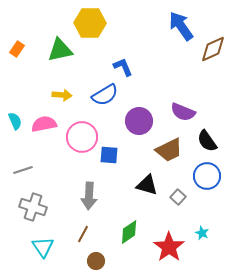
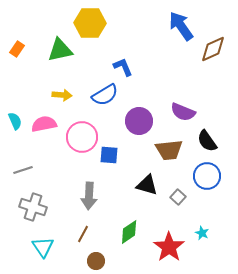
brown trapezoid: rotated 20 degrees clockwise
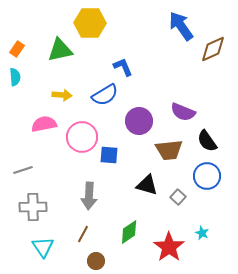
cyan semicircle: moved 44 px up; rotated 18 degrees clockwise
gray cross: rotated 20 degrees counterclockwise
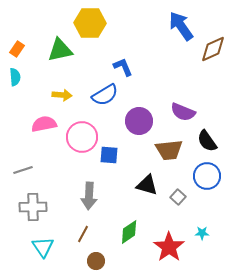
cyan star: rotated 24 degrees counterclockwise
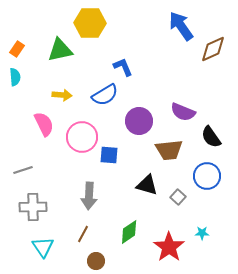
pink semicircle: rotated 75 degrees clockwise
black semicircle: moved 4 px right, 4 px up
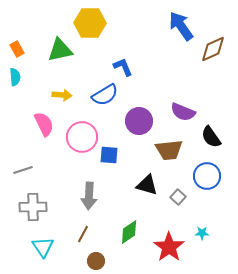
orange rectangle: rotated 63 degrees counterclockwise
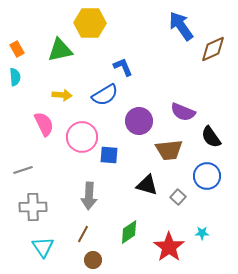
brown circle: moved 3 px left, 1 px up
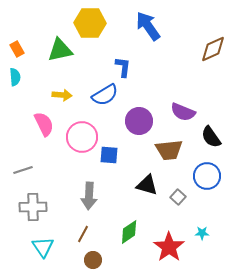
blue arrow: moved 33 px left
blue L-shape: rotated 30 degrees clockwise
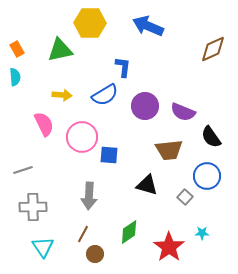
blue arrow: rotated 32 degrees counterclockwise
purple circle: moved 6 px right, 15 px up
gray square: moved 7 px right
brown circle: moved 2 px right, 6 px up
